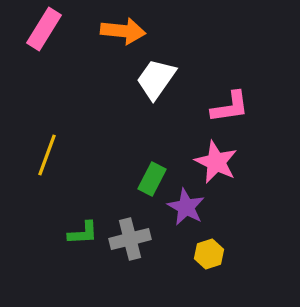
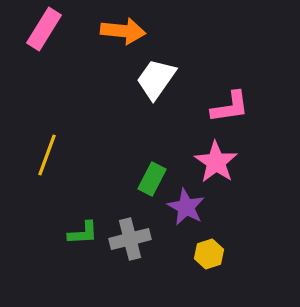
pink star: rotated 9 degrees clockwise
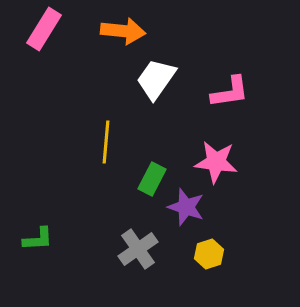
pink L-shape: moved 15 px up
yellow line: moved 59 px right, 13 px up; rotated 15 degrees counterclockwise
pink star: rotated 27 degrees counterclockwise
purple star: rotated 9 degrees counterclockwise
green L-shape: moved 45 px left, 6 px down
gray cross: moved 8 px right, 10 px down; rotated 21 degrees counterclockwise
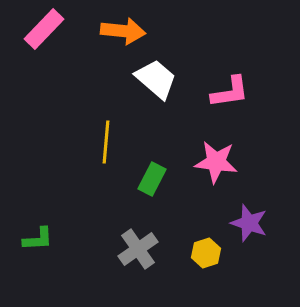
pink rectangle: rotated 12 degrees clockwise
white trapezoid: rotated 96 degrees clockwise
purple star: moved 63 px right, 16 px down
yellow hexagon: moved 3 px left, 1 px up
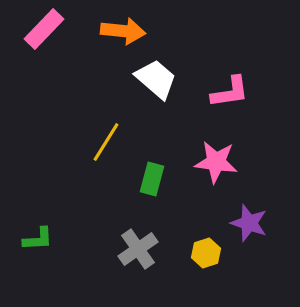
yellow line: rotated 27 degrees clockwise
green rectangle: rotated 12 degrees counterclockwise
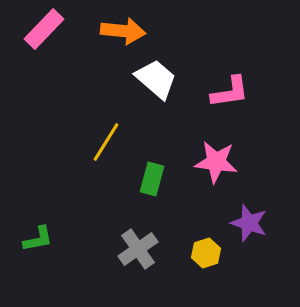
green L-shape: rotated 8 degrees counterclockwise
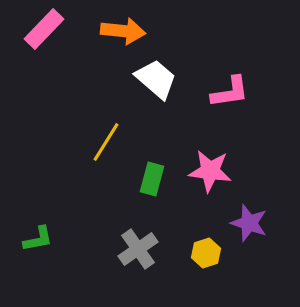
pink star: moved 6 px left, 9 px down
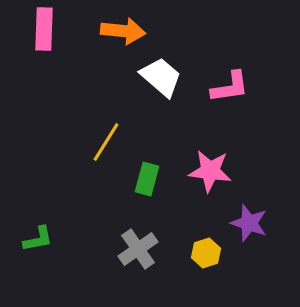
pink rectangle: rotated 42 degrees counterclockwise
white trapezoid: moved 5 px right, 2 px up
pink L-shape: moved 5 px up
green rectangle: moved 5 px left
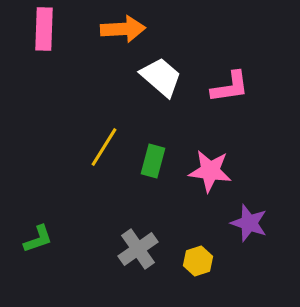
orange arrow: moved 2 px up; rotated 9 degrees counterclockwise
yellow line: moved 2 px left, 5 px down
green rectangle: moved 6 px right, 18 px up
green L-shape: rotated 8 degrees counterclockwise
yellow hexagon: moved 8 px left, 8 px down
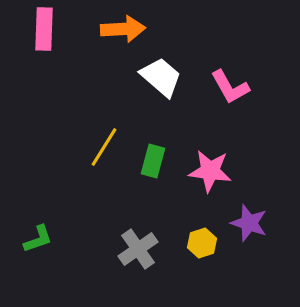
pink L-shape: rotated 69 degrees clockwise
yellow hexagon: moved 4 px right, 18 px up
